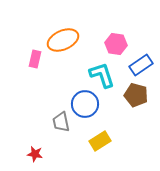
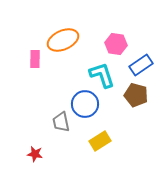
pink rectangle: rotated 12 degrees counterclockwise
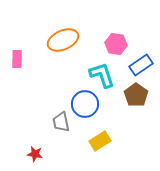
pink rectangle: moved 18 px left
brown pentagon: rotated 20 degrees clockwise
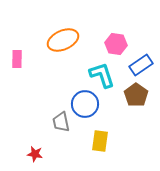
yellow rectangle: rotated 50 degrees counterclockwise
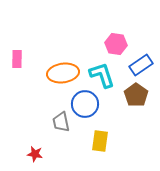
orange ellipse: moved 33 px down; rotated 16 degrees clockwise
